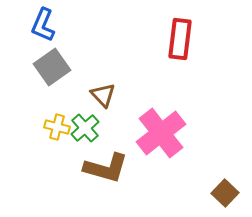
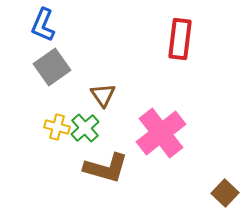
brown triangle: rotated 8 degrees clockwise
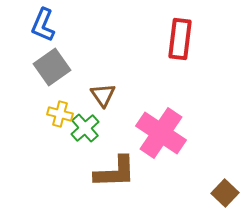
yellow cross: moved 3 px right, 13 px up
pink cross: rotated 18 degrees counterclockwise
brown L-shape: moved 9 px right, 4 px down; rotated 18 degrees counterclockwise
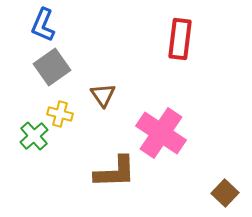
green cross: moved 51 px left, 8 px down
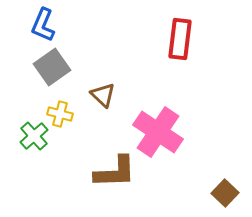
brown triangle: rotated 12 degrees counterclockwise
pink cross: moved 3 px left, 1 px up
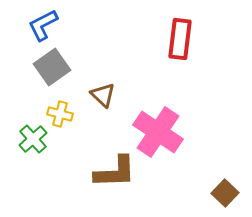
blue L-shape: rotated 40 degrees clockwise
green cross: moved 1 px left, 3 px down
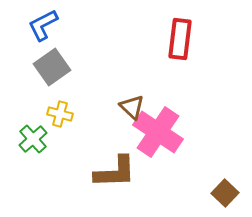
brown triangle: moved 29 px right, 12 px down
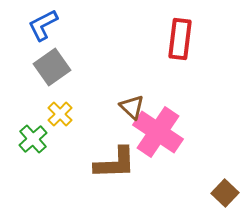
yellow cross: rotated 30 degrees clockwise
brown L-shape: moved 9 px up
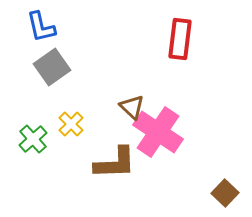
blue L-shape: moved 2 px left, 2 px down; rotated 76 degrees counterclockwise
yellow cross: moved 11 px right, 10 px down
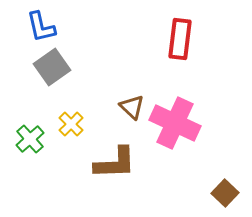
pink cross: moved 17 px right, 9 px up; rotated 9 degrees counterclockwise
green cross: moved 3 px left
